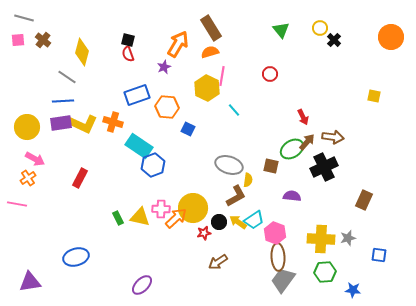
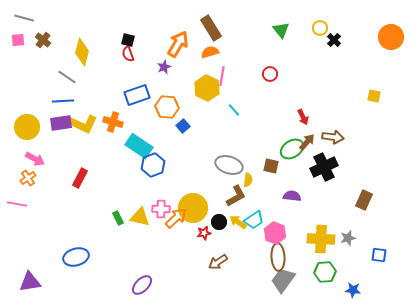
blue square at (188, 129): moved 5 px left, 3 px up; rotated 24 degrees clockwise
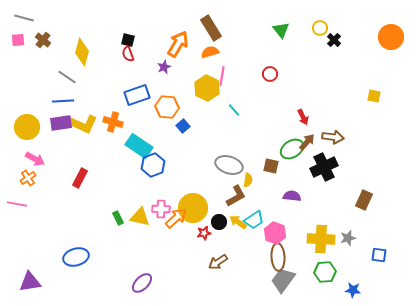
purple ellipse at (142, 285): moved 2 px up
